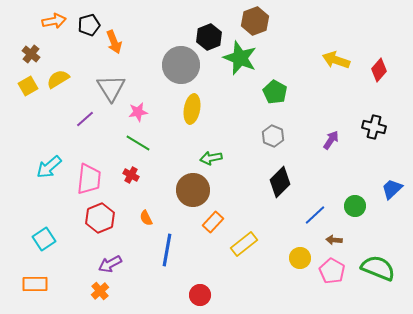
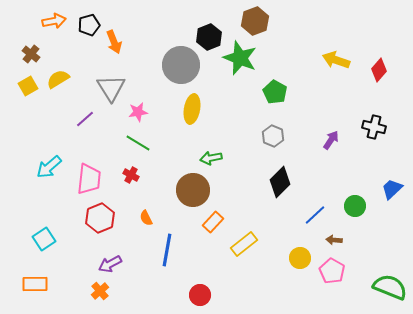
green semicircle at (378, 268): moved 12 px right, 19 px down
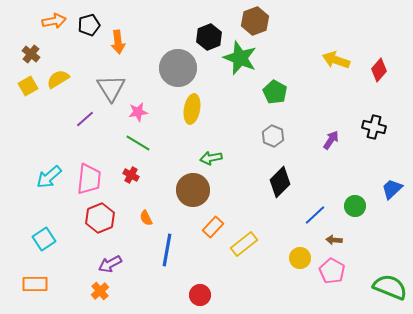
orange arrow at (114, 42): moved 4 px right; rotated 15 degrees clockwise
gray circle at (181, 65): moved 3 px left, 3 px down
cyan arrow at (49, 167): moved 10 px down
orange rectangle at (213, 222): moved 5 px down
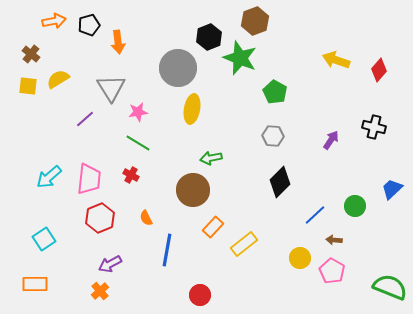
yellow square at (28, 86): rotated 36 degrees clockwise
gray hexagon at (273, 136): rotated 20 degrees counterclockwise
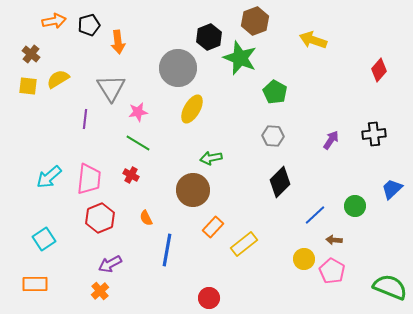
yellow arrow at (336, 60): moved 23 px left, 20 px up
yellow ellipse at (192, 109): rotated 20 degrees clockwise
purple line at (85, 119): rotated 42 degrees counterclockwise
black cross at (374, 127): moved 7 px down; rotated 20 degrees counterclockwise
yellow circle at (300, 258): moved 4 px right, 1 px down
red circle at (200, 295): moved 9 px right, 3 px down
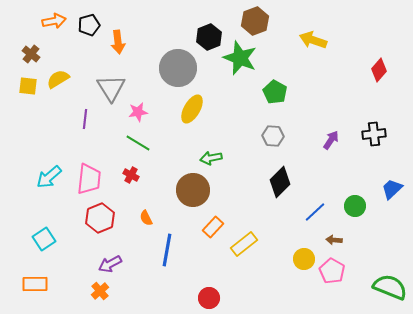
blue line at (315, 215): moved 3 px up
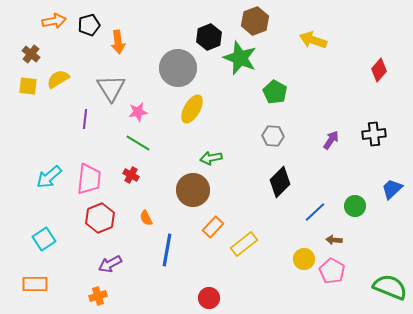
orange cross at (100, 291): moved 2 px left, 5 px down; rotated 24 degrees clockwise
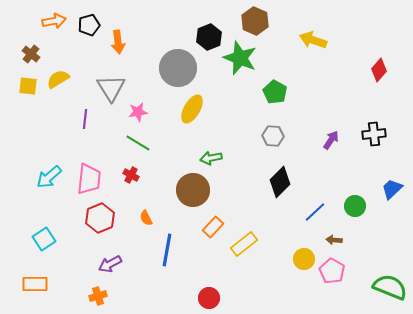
brown hexagon at (255, 21): rotated 16 degrees counterclockwise
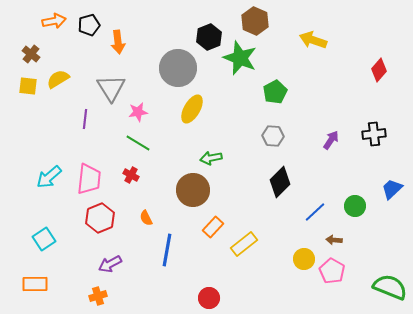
green pentagon at (275, 92): rotated 15 degrees clockwise
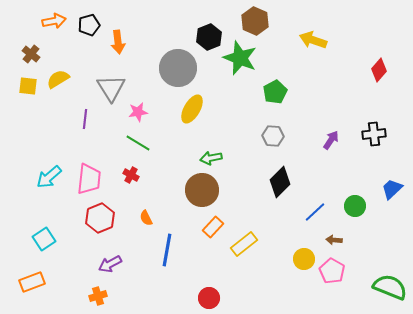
brown circle at (193, 190): moved 9 px right
orange rectangle at (35, 284): moved 3 px left, 2 px up; rotated 20 degrees counterclockwise
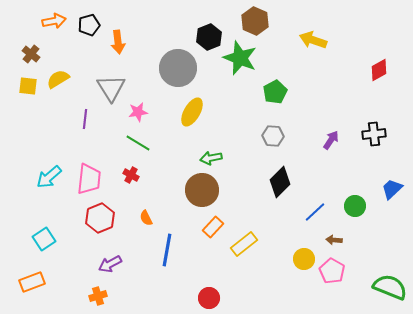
red diamond at (379, 70): rotated 20 degrees clockwise
yellow ellipse at (192, 109): moved 3 px down
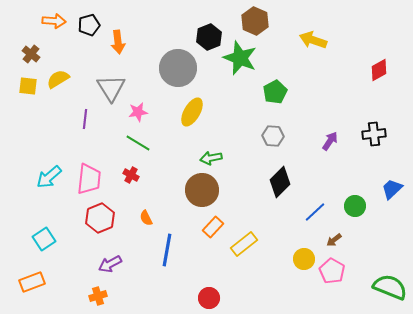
orange arrow at (54, 21): rotated 15 degrees clockwise
purple arrow at (331, 140): moved 1 px left, 1 px down
brown arrow at (334, 240): rotated 42 degrees counterclockwise
